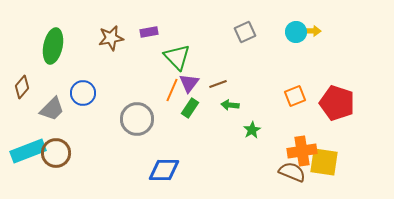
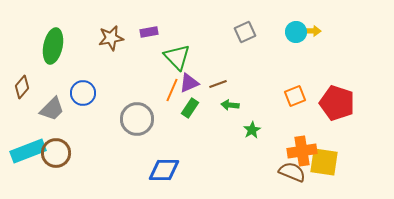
purple triangle: rotated 30 degrees clockwise
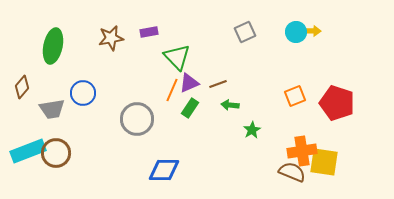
gray trapezoid: rotated 36 degrees clockwise
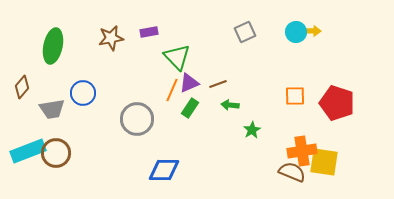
orange square: rotated 20 degrees clockwise
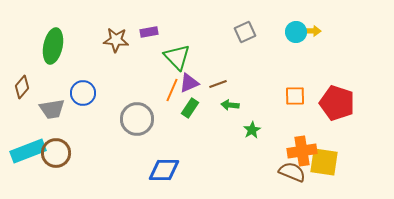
brown star: moved 5 px right, 2 px down; rotated 15 degrees clockwise
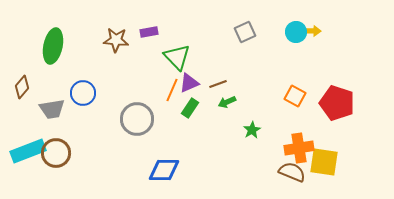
orange square: rotated 30 degrees clockwise
green arrow: moved 3 px left, 3 px up; rotated 30 degrees counterclockwise
orange cross: moved 3 px left, 3 px up
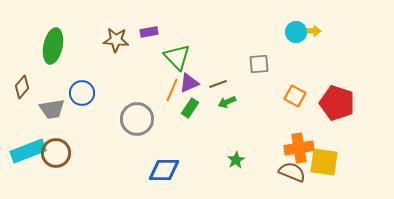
gray square: moved 14 px right, 32 px down; rotated 20 degrees clockwise
blue circle: moved 1 px left
green star: moved 16 px left, 30 px down
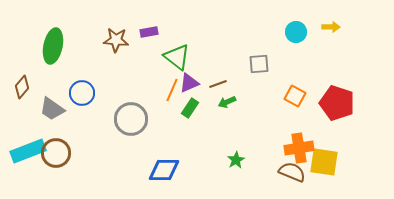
yellow arrow: moved 19 px right, 4 px up
green triangle: rotated 8 degrees counterclockwise
gray trapezoid: rotated 44 degrees clockwise
gray circle: moved 6 px left
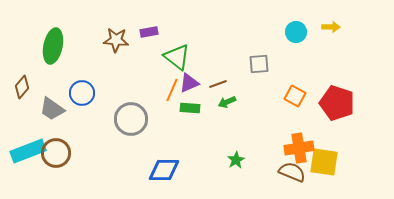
green rectangle: rotated 60 degrees clockwise
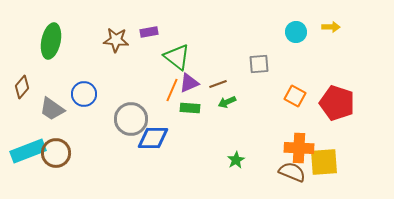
green ellipse: moved 2 px left, 5 px up
blue circle: moved 2 px right, 1 px down
orange cross: rotated 12 degrees clockwise
yellow square: rotated 12 degrees counterclockwise
blue diamond: moved 11 px left, 32 px up
